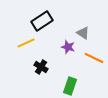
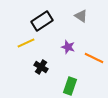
gray triangle: moved 2 px left, 17 px up
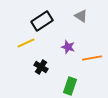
orange line: moved 2 px left; rotated 36 degrees counterclockwise
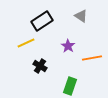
purple star: moved 1 px up; rotated 16 degrees clockwise
black cross: moved 1 px left, 1 px up
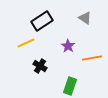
gray triangle: moved 4 px right, 2 px down
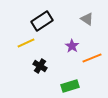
gray triangle: moved 2 px right, 1 px down
purple star: moved 4 px right
orange line: rotated 12 degrees counterclockwise
green rectangle: rotated 54 degrees clockwise
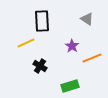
black rectangle: rotated 60 degrees counterclockwise
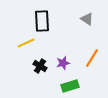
purple star: moved 9 px left, 17 px down; rotated 24 degrees clockwise
orange line: rotated 36 degrees counterclockwise
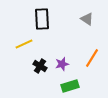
black rectangle: moved 2 px up
yellow line: moved 2 px left, 1 px down
purple star: moved 1 px left, 1 px down
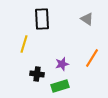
yellow line: rotated 48 degrees counterclockwise
black cross: moved 3 px left, 8 px down; rotated 24 degrees counterclockwise
green rectangle: moved 10 px left
